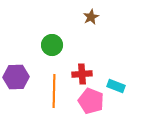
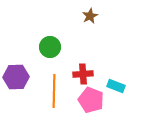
brown star: moved 1 px left, 1 px up
green circle: moved 2 px left, 2 px down
red cross: moved 1 px right
pink pentagon: moved 1 px up
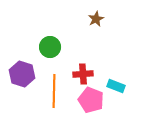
brown star: moved 6 px right, 3 px down
purple hexagon: moved 6 px right, 3 px up; rotated 20 degrees clockwise
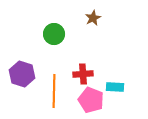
brown star: moved 3 px left, 1 px up
green circle: moved 4 px right, 13 px up
cyan rectangle: moved 1 px left, 1 px down; rotated 18 degrees counterclockwise
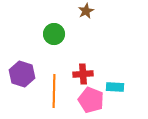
brown star: moved 7 px left, 7 px up
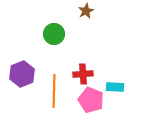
purple hexagon: rotated 20 degrees clockwise
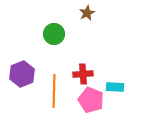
brown star: moved 1 px right, 2 px down
